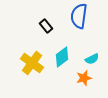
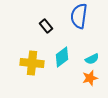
yellow cross: rotated 30 degrees counterclockwise
orange star: moved 6 px right
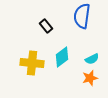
blue semicircle: moved 3 px right
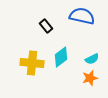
blue semicircle: rotated 95 degrees clockwise
cyan diamond: moved 1 px left
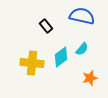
cyan semicircle: moved 10 px left, 10 px up; rotated 24 degrees counterclockwise
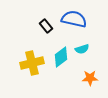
blue semicircle: moved 8 px left, 3 px down
cyan semicircle: rotated 32 degrees clockwise
yellow cross: rotated 20 degrees counterclockwise
orange star: rotated 14 degrees clockwise
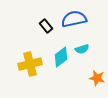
blue semicircle: rotated 25 degrees counterclockwise
yellow cross: moved 2 px left, 1 px down
orange star: moved 7 px right; rotated 14 degrees clockwise
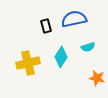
black rectangle: rotated 24 degrees clockwise
cyan semicircle: moved 6 px right, 2 px up
cyan diamond: rotated 20 degrees counterclockwise
yellow cross: moved 2 px left, 1 px up
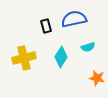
yellow cross: moved 4 px left, 5 px up
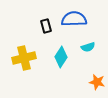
blue semicircle: rotated 10 degrees clockwise
orange star: moved 4 px down
